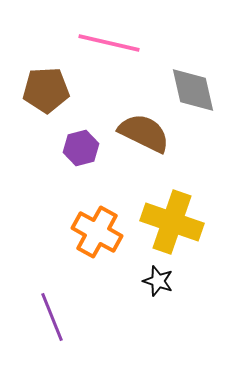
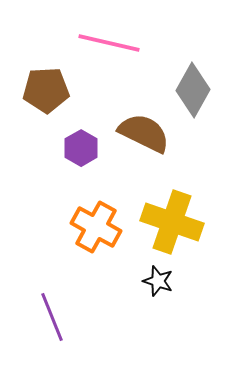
gray diamond: rotated 42 degrees clockwise
purple hexagon: rotated 16 degrees counterclockwise
orange cross: moved 1 px left, 5 px up
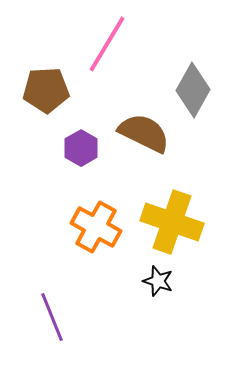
pink line: moved 2 px left, 1 px down; rotated 72 degrees counterclockwise
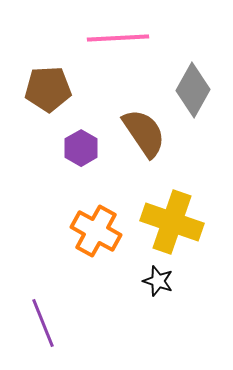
pink line: moved 11 px right, 6 px up; rotated 56 degrees clockwise
brown pentagon: moved 2 px right, 1 px up
brown semicircle: rotated 30 degrees clockwise
orange cross: moved 4 px down
purple line: moved 9 px left, 6 px down
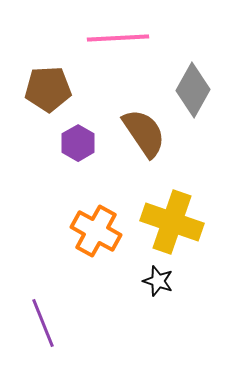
purple hexagon: moved 3 px left, 5 px up
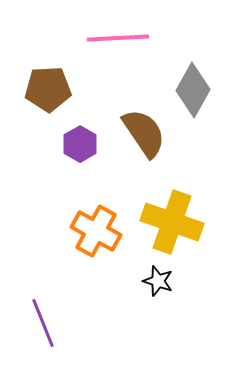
purple hexagon: moved 2 px right, 1 px down
